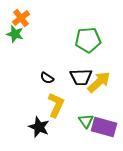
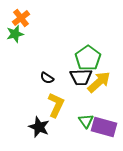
green star: rotated 30 degrees counterclockwise
green pentagon: moved 18 px down; rotated 30 degrees counterclockwise
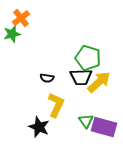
green star: moved 3 px left
green pentagon: rotated 20 degrees counterclockwise
black semicircle: rotated 24 degrees counterclockwise
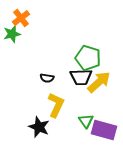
purple rectangle: moved 3 px down
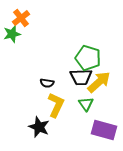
black semicircle: moved 5 px down
green triangle: moved 17 px up
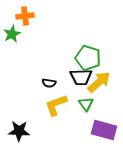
orange cross: moved 4 px right, 2 px up; rotated 30 degrees clockwise
green star: rotated 12 degrees counterclockwise
black semicircle: moved 2 px right
yellow L-shape: rotated 135 degrees counterclockwise
black star: moved 20 px left, 4 px down; rotated 20 degrees counterclockwise
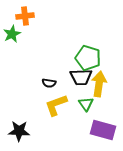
yellow arrow: moved 2 px down; rotated 40 degrees counterclockwise
purple rectangle: moved 1 px left
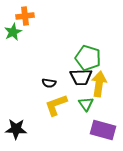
green star: moved 1 px right, 2 px up
black star: moved 3 px left, 2 px up
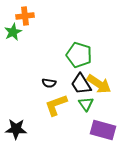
green pentagon: moved 9 px left, 3 px up
black trapezoid: moved 7 px down; rotated 60 degrees clockwise
yellow arrow: rotated 115 degrees clockwise
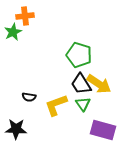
black semicircle: moved 20 px left, 14 px down
green triangle: moved 3 px left
